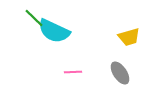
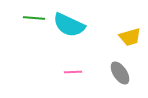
green line: rotated 40 degrees counterclockwise
cyan semicircle: moved 15 px right, 6 px up
yellow trapezoid: moved 1 px right
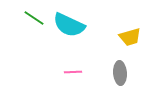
green line: rotated 30 degrees clockwise
gray ellipse: rotated 30 degrees clockwise
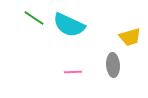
gray ellipse: moved 7 px left, 8 px up
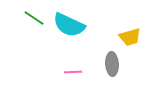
gray ellipse: moved 1 px left, 1 px up
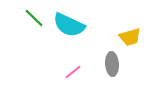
green line: rotated 10 degrees clockwise
pink line: rotated 36 degrees counterclockwise
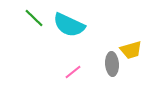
yellow trapezoid: moved 1 px right, 13 px down
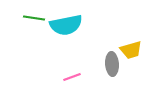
green line: rotated 35 degrees counterclockwise
cyan semicircle: moved 3 px left; rotated 36 degrees counterclockwise
pink line: moved 1 px left, 5 px down; rotated 18 degrees clockwise
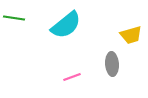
green line: moved 20 px left
cyan semicircle: rotated 28 degrees counterclockwise
yellow trapezoid: moved 15 px up
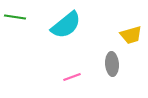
green line: moved 1 px right, 1 px up
